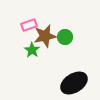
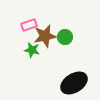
green star: rotated 21 degrees counterclockwise
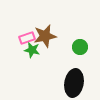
pink rectangle: moved 2 px left, 13 px down
green circle: moved 15 px right, 10 px down
black ellipse: rotated 48 degrees counterclockwise
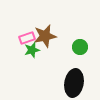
green star: rotated 28 degrees counterclockwise
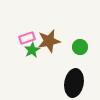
brown star: moved 4 px right, 5 px down
green star: rotated 14 degrees counterclockwise
